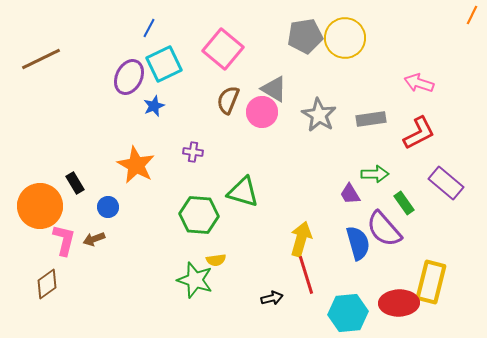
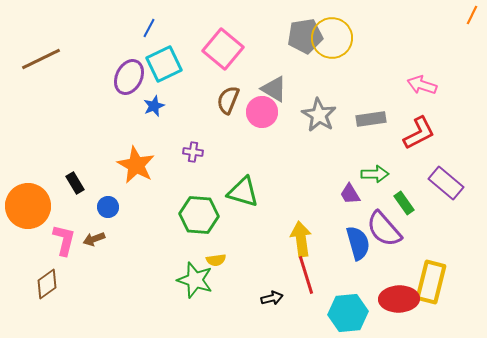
yellow circle: moved 13 px left
pink arrow: moved 3 px right, 2 px down
orange circle: moved 12 px left
yellow arrow: rotated 24 degrees counterclockwise
red ellipse: moved 4 px up
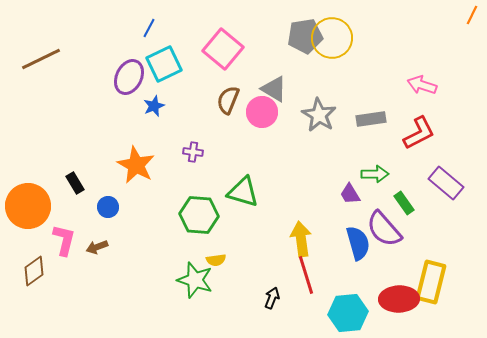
brown arrow: moved 3 px right, 8 px down
brown diamond: moved 13 px left, 13 px up
black arrow: rotated 55 degrees counterclockwise
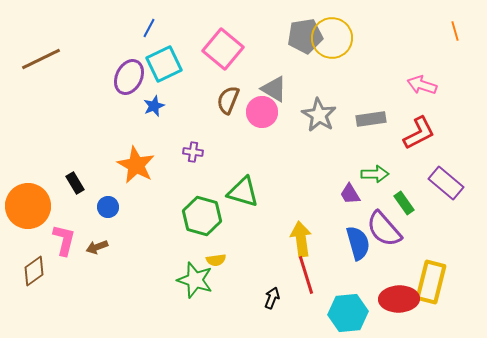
orange line: moved 17 px left, 16 px down; rotated 42 degrees counterclockwise
green hexagon: moved 3 px right, 1 px down; rotated 12 degrees clockwise
